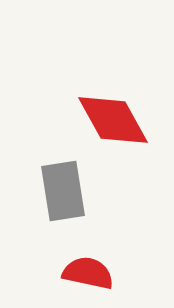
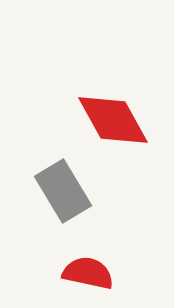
gray rectangle: rotated 22 degrees counterclockwise
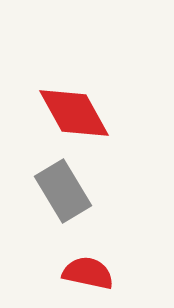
red diamond: moved 39 px left, 7 px up
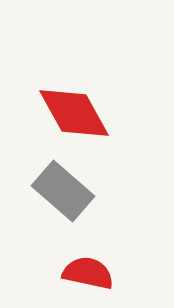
gray rectangle: rotated 18 degrees counterclockwise
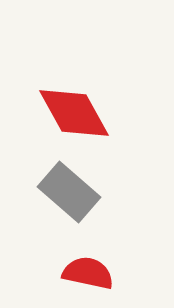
gray rectangle: moved 6 px right, 1 px down
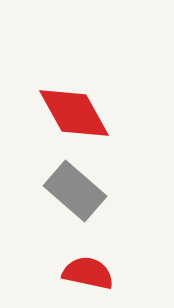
gray rectangle: moved 6 px right, 1 px up
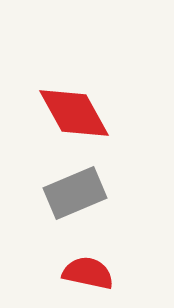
gray rectangle: moved 2 px down; rotated 64 degrees counterclockwise
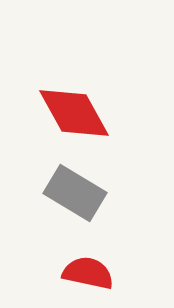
gray rectangle: rotated 54 degrees clockwise
